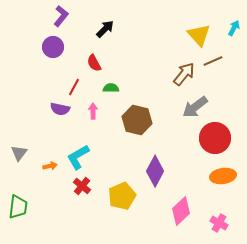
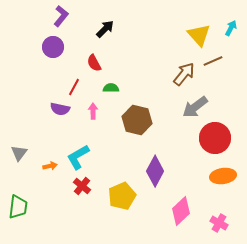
cyan arrow: moved 3 px left
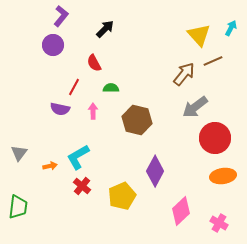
purple circle: moved 2 px up
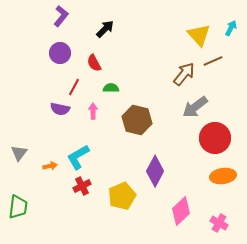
purple circle: moved 7 px right, 8 px down
red cross: rotated 24 degrees clockwise
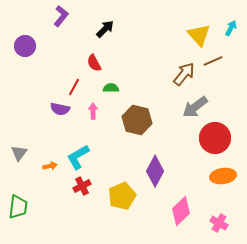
purple circle: moved 35 px left, 7 px up
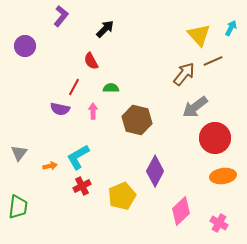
red semicircle: moved 3 px left, 2 px up
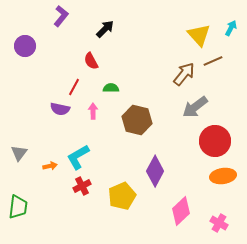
red circle: moved 3 px down
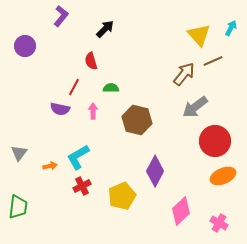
red semicircle: rotated 12 degrees clockwise
orange ellipse: rotated 15 degrees counterclockwise
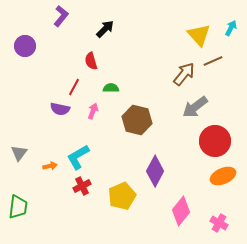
pink arrow: rotated 21 degrees clockwise
pink diamond: rotated 8 degrees counterclockwise
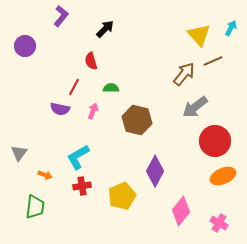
orange arrow: moved 5 px left, 9 px down; rotated 32 degrees clockwise
red cross: rotated 18 degrees clockwise
green trapezoid: moved 17 px right
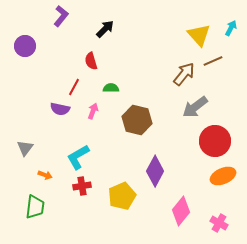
gray triangle: moved 6 px right, 5 px up
